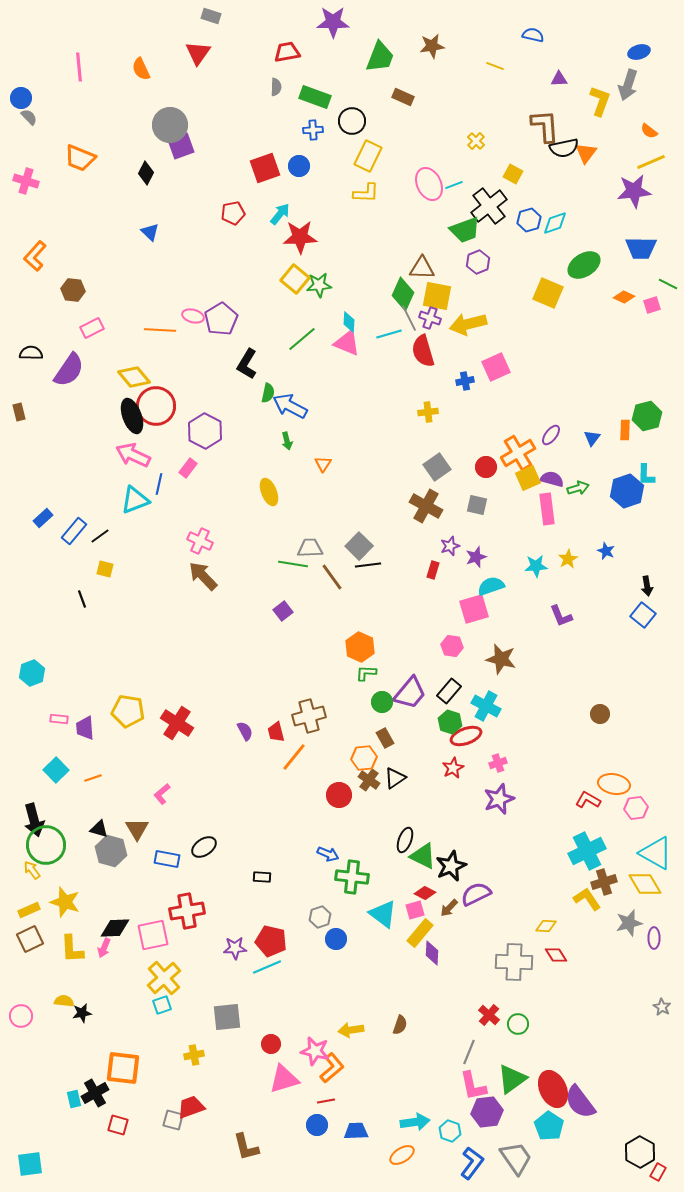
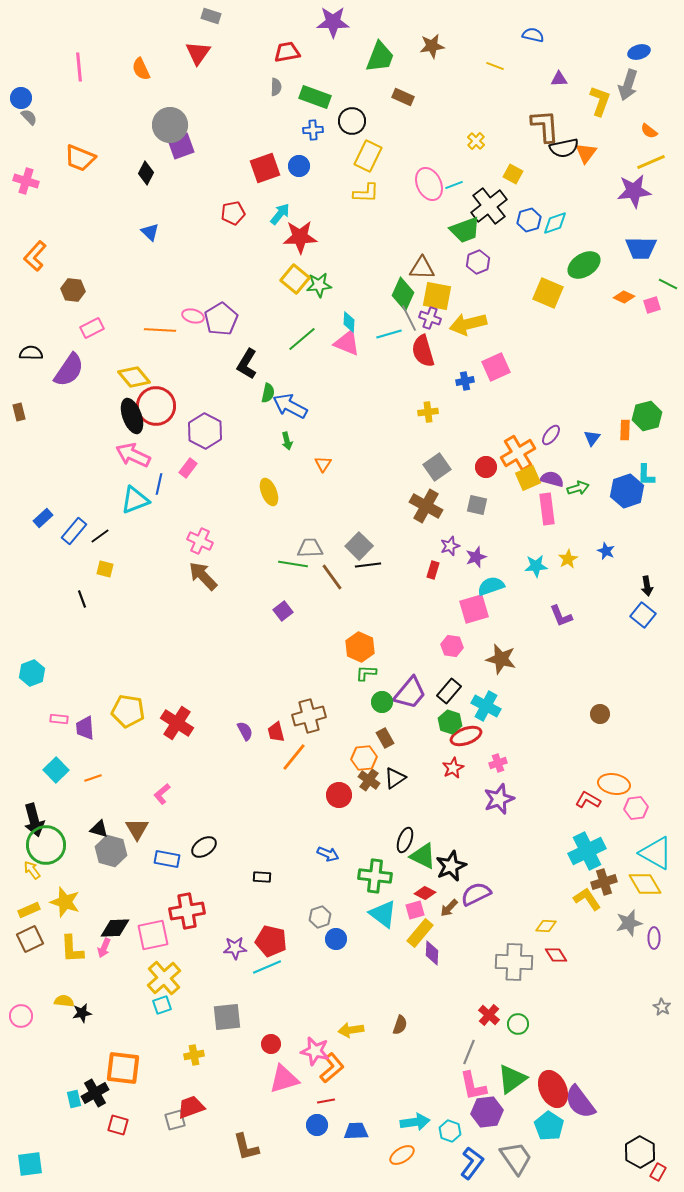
green cross at (352, 877): moved 23 px right, 1 px up
gray square at (173, 1120): moved 2 px right; rotated 30 degrees counterclockwise
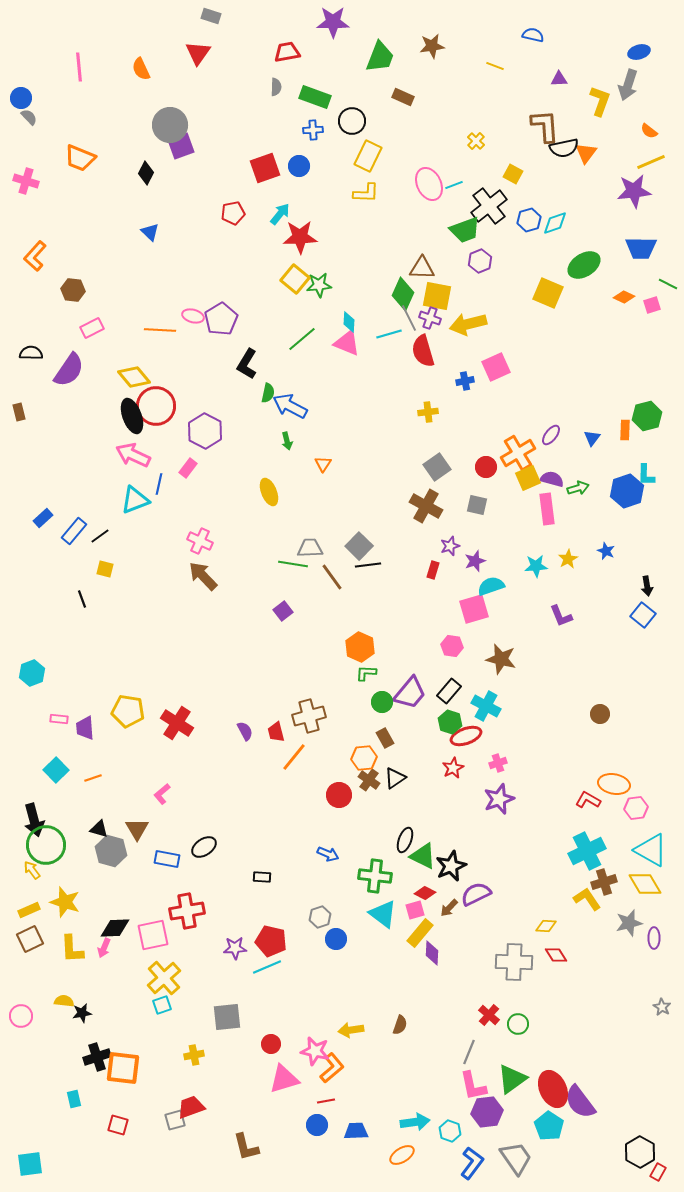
purple hexagon at (478, 262): moved 2 px right, 1 px up
purple star at (476, 557): moved 1 px left, 4 px down
cyan triangle at (656, 853): moved 5 px left, 3 px up
black cross at (95, 1093): moved 2 px right, 36 px up; rotated 12 degrees clockwise
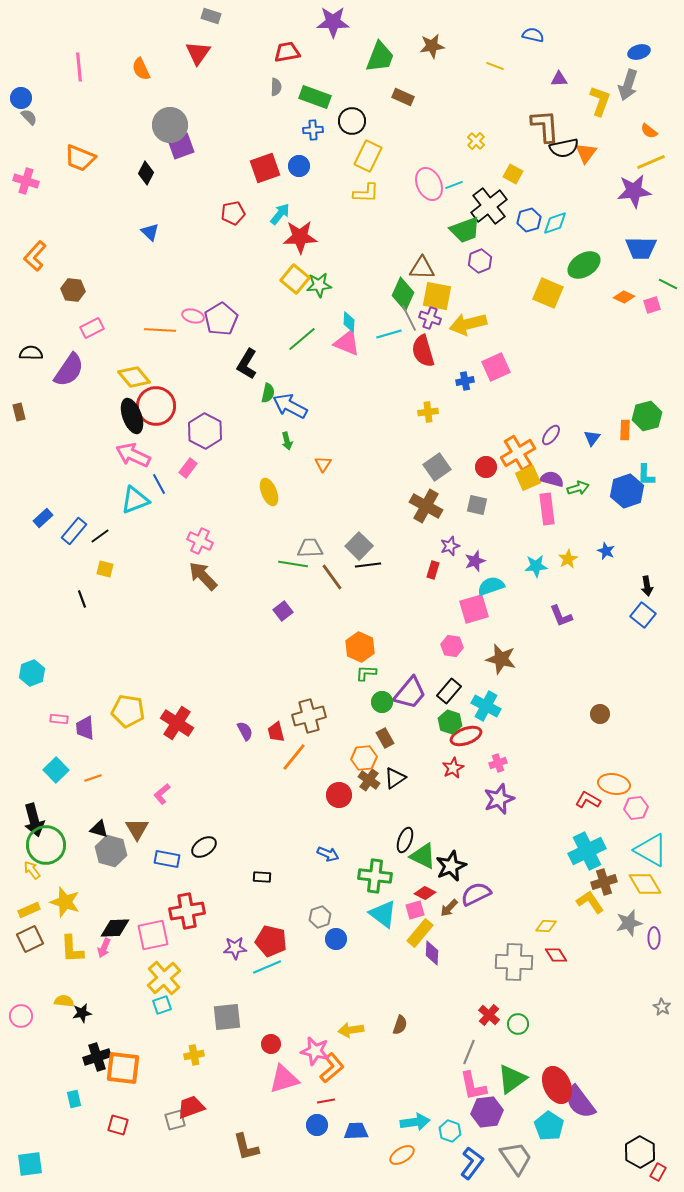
blue line at (159, 484): rotated 40 degrees counterclockwise
yellow L-shape at (587, 899): moved 3 px right, 3 px down
red ellipse at (553, 1089): moved 4 px right, 4 px up
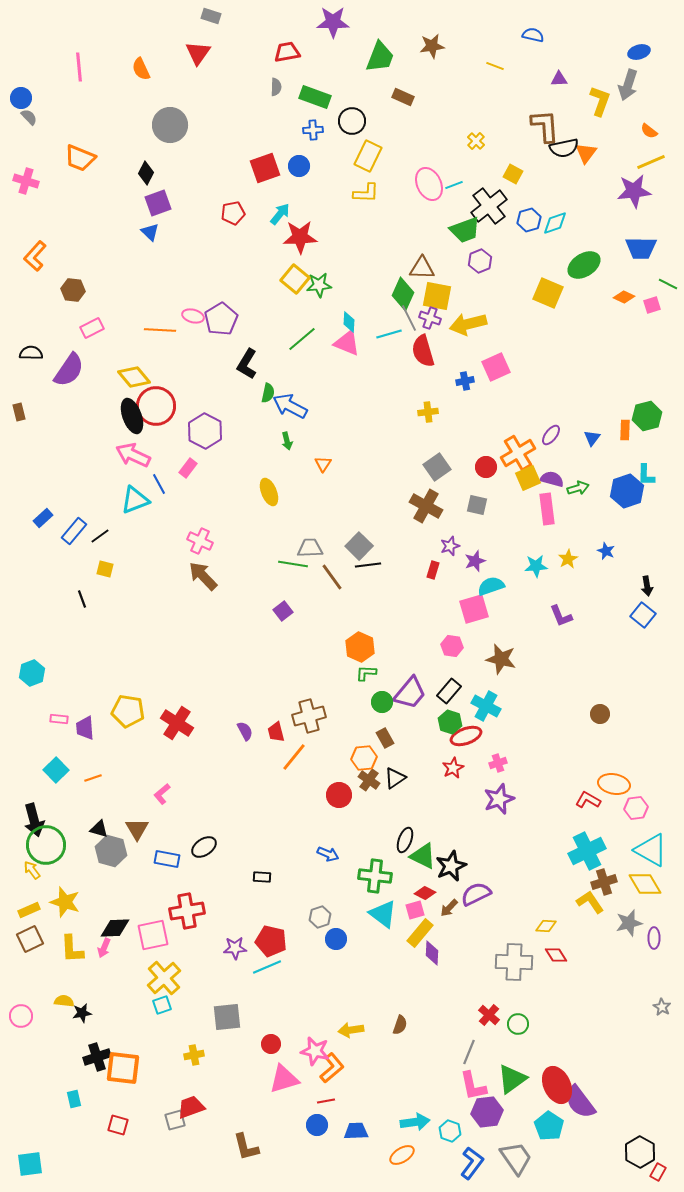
purple square at (181, 146): moved 23 px left, 57 px down
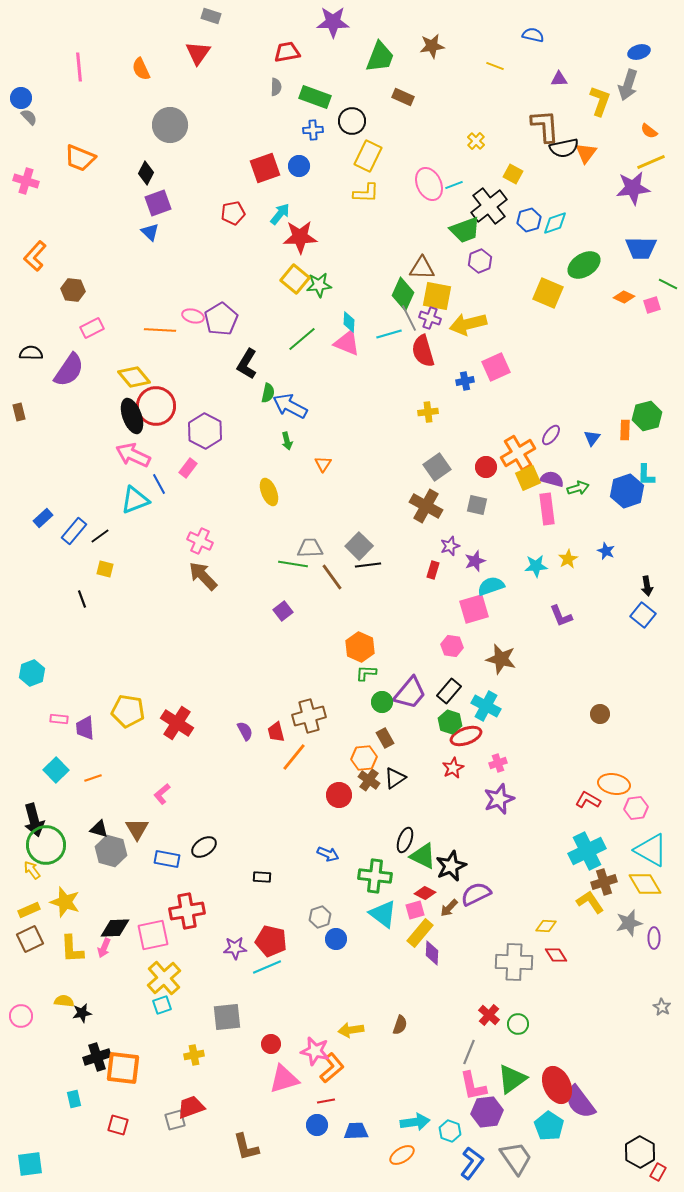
purple star at (634, 191): moved 1 px left, 3 px up
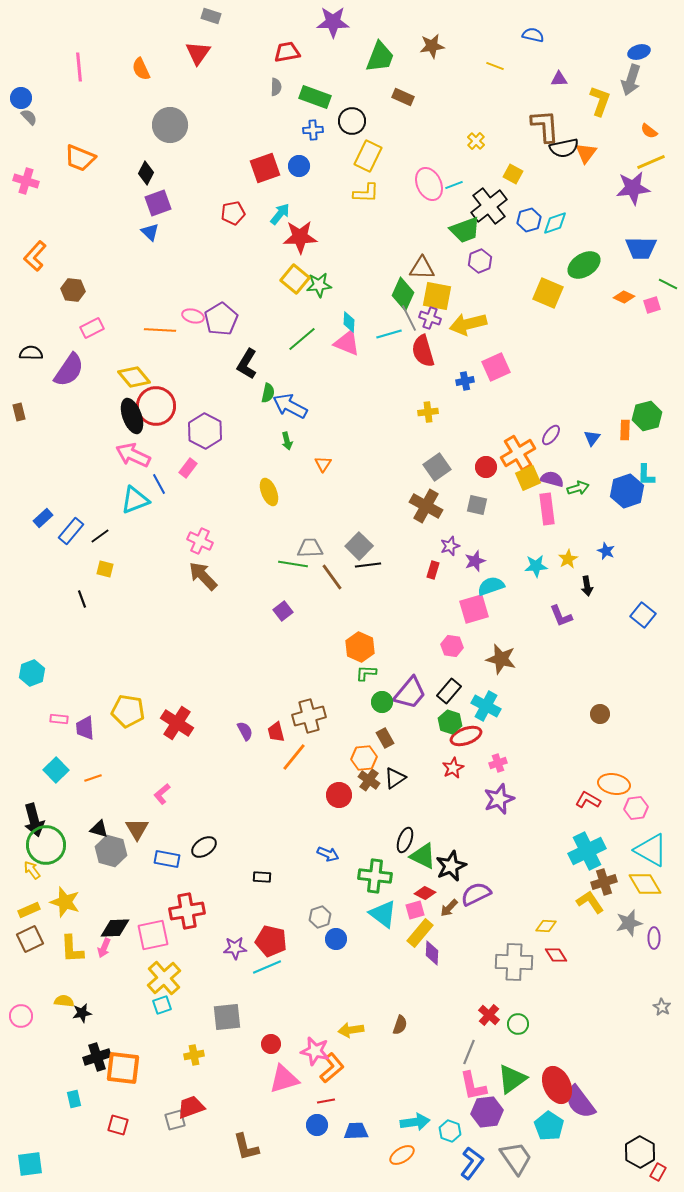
gray arrow at (628, 85): moved 3 px right, 5 px up
blue rectangle at (74, 531): moved 3 px left
black arrow at (647, 586): moved 60 px left
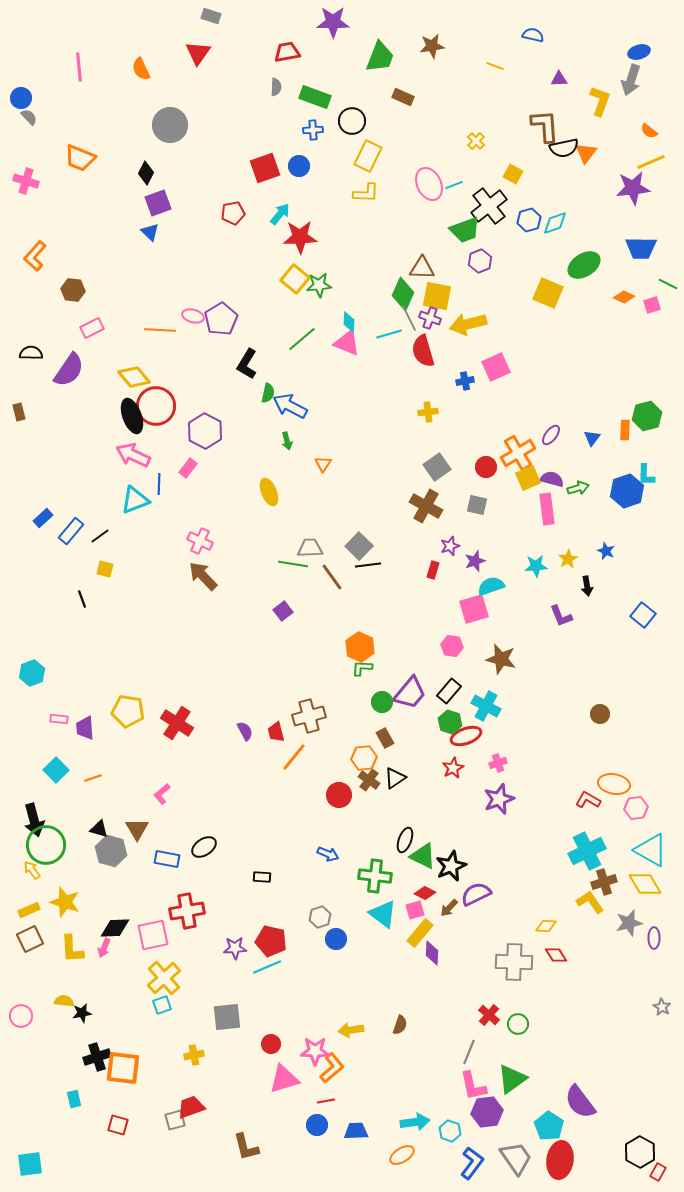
blue line at (159, 484): rotated 30 degrees clockwise
green L-shape at (366, 673): moved 4 px left, 5 px up
pink star at (315, 1051): rotated 12 degrees counterclockwise
red ellipse at (557, 1085): moved 3 px right, 75 px down; rotated 33 degrees clockwise
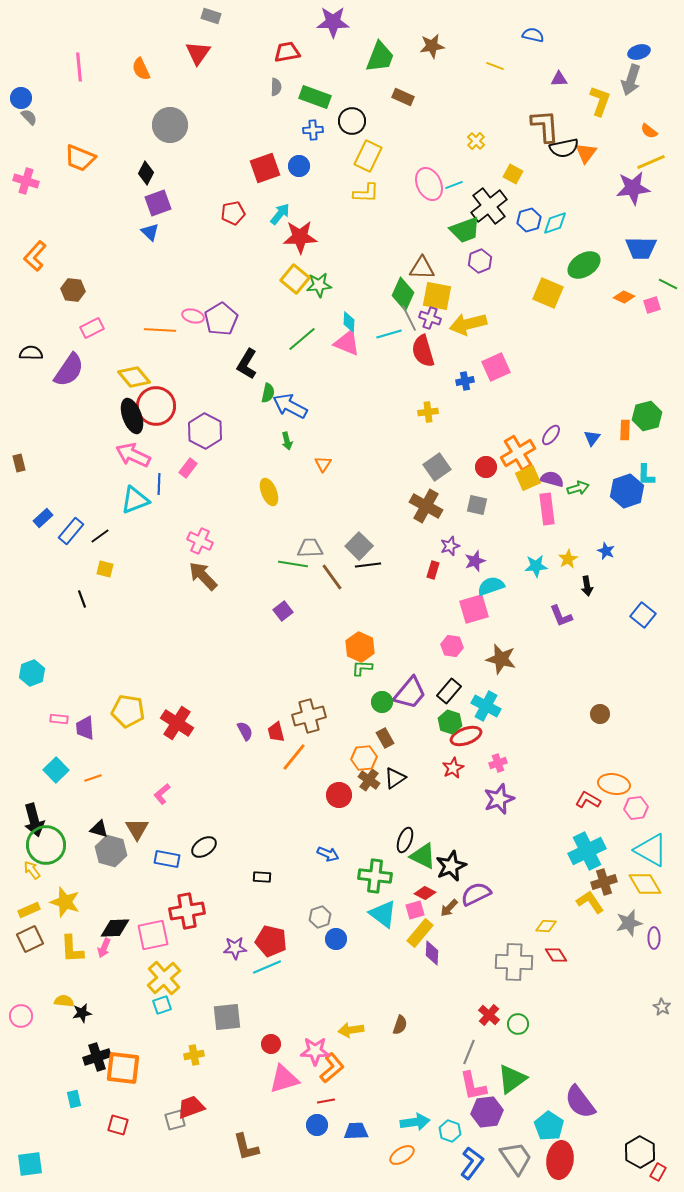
brown rectangle at (19, 412): moved 51 px down
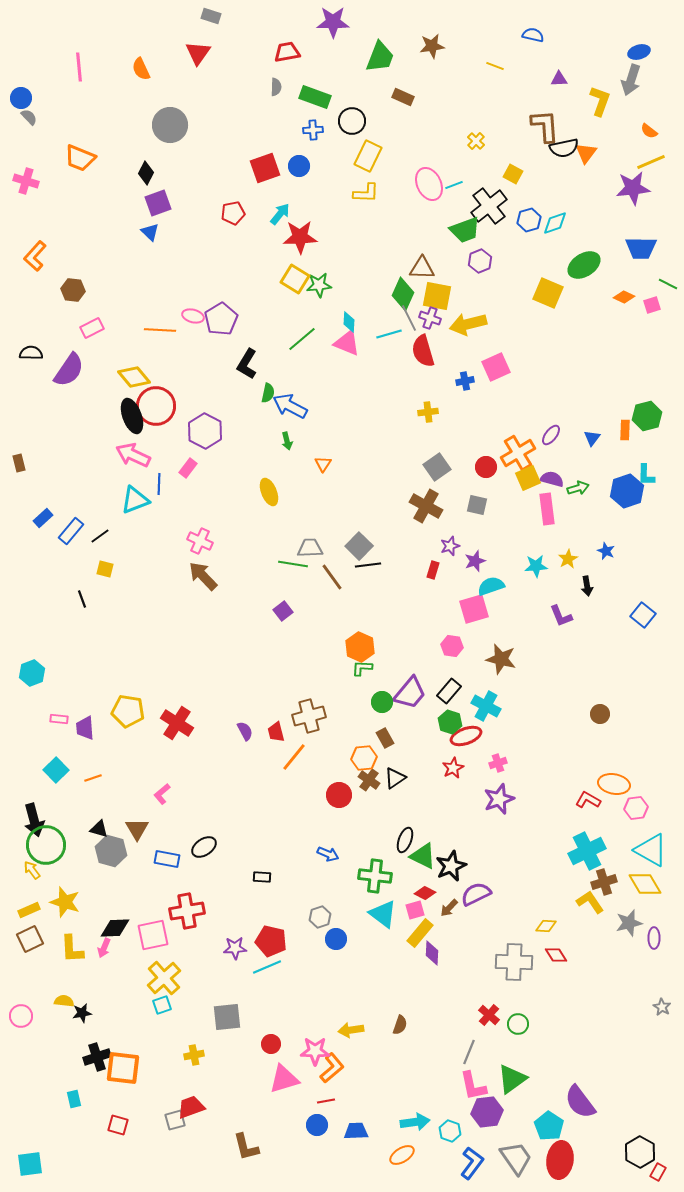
yellow square at (295, 279): rotated 8 degrees counterclockwise
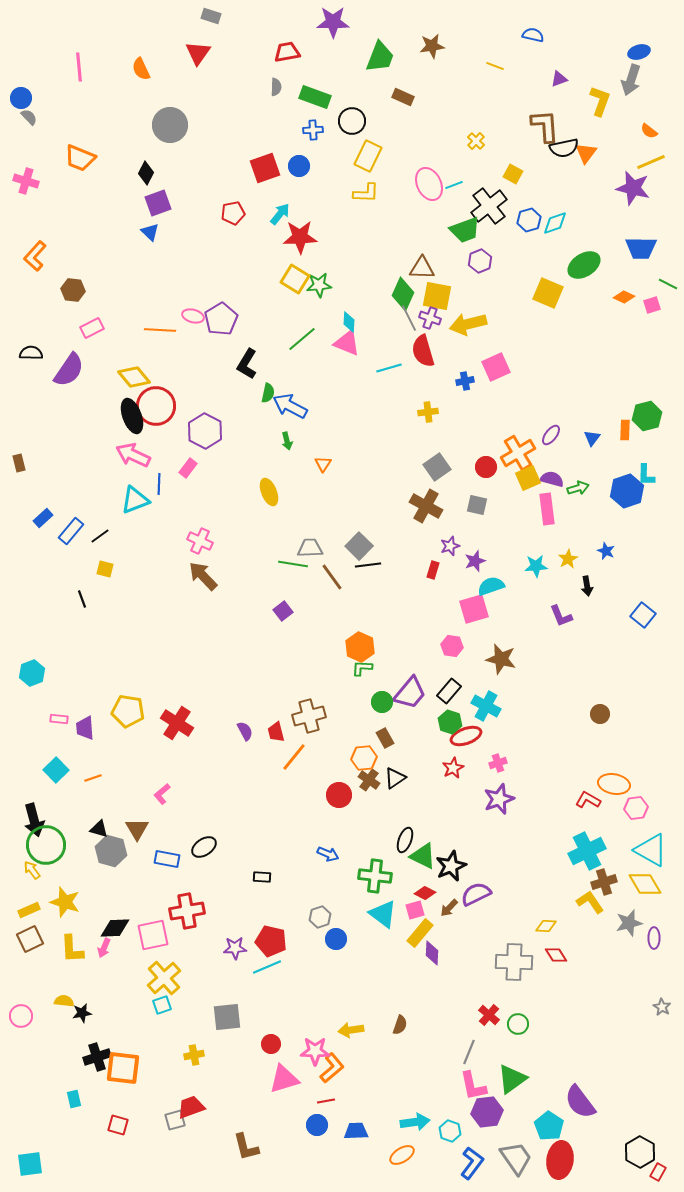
purple triangle at (559, 79): rotated 18 degrees counterclockwise
purple star at (633, 188): rotated 20 degrees clockwise
cyan line at (389, 334): moved 34 px down
